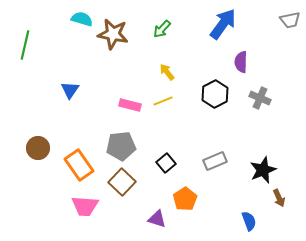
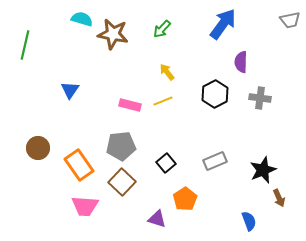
gray cross: rotated 15 degrees counterclockwise
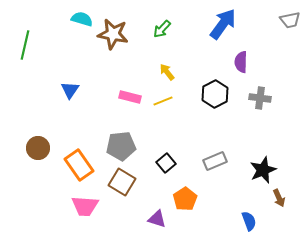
pink rectangle: moved 8 px up
brown square: rotated 12 degrees counterclockwise
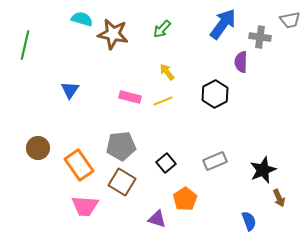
gray cross: moved 61 px up
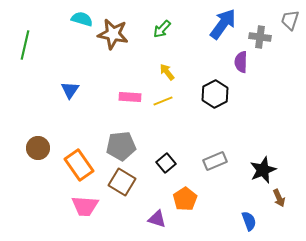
gray trapezoid: rotated 120 degrees clockwise
pink rectangle: rotated 10 degrees counterclockwise
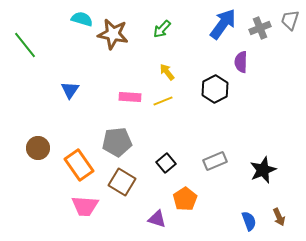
gray cross: moved 9 px up; rotated 30 degrees counterclockwise
green line: rotated 52 degrees counterclockwise
black hexagon: moved 5 px up
gray pentagon: moved 4 px left, 4 px up
brown arrow: moved 19 px down
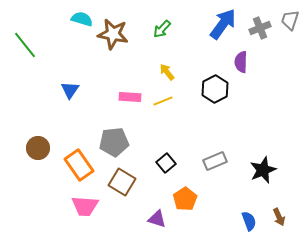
gray pentagon: moved 3 px left
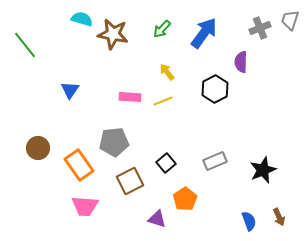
blue arrow: moved 19 px left, 9 px down
brown square: moved 8 px right, 1 px up; rotated 32 degrees clockwise
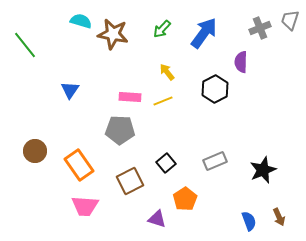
cyan semicircle: moved 1 px left, 2 px down
gray pentagon: moved 6 px right, 12 px up; rotated 8 degrees clockwise
brown circle: moved 3 px left, 3 px down
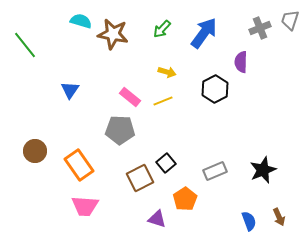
yellow arrow: rotated 144 degrees clockwise
pink rectangle: rotated 35 degrees clockwise
gray rectangle: moved 10 px down
brown square: moved 10 px right, 3 px up
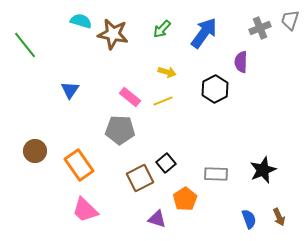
gray rectangle: moved 1 px right, 3 px down; rotated 25 degrees clockwise
pink trapezoid: moved 4 px down; rotated 40 degrees clockwise
blue semicircle: moved 2 px up
